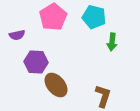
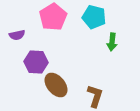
brown L-shape: moved 8 px left
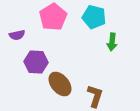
brown ellipse: moved 4 px right, 1 px up
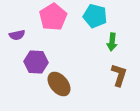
cyan pentagon: moved 1 px right, 1 px up
brown ellipse: moved 1 px left
brown L-shape: moved 24 px right, 21 px up
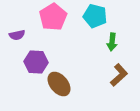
brown L-shape: rotated 30 degrees clockwise
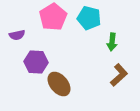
cyan pentagon: moved 6 px left, 2 px down
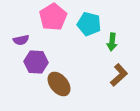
cyan pentagon: moved 6 px down
purple semicircle: moved 4 px right, 5 px down
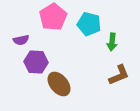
brown L-shape: rotated 20 degrees clockwise
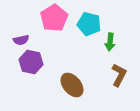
pink pentagon: moved 1 px right, 1 px down
green arrow: moved 2 px left
purple hexagon: moved 5 px left; rotated 10 degrees clockwise
brown L-shape: rotated 40 degrees counterclockwise
brown ellipse: moved 13 px right, 1 px down
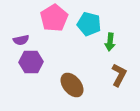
purple hexagon: rotated 15 degrees counterclockwise
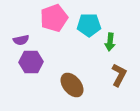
pink pentagon: rotated 12 degrees clockwise
cyan pentagon: moved 1 px down; rotated 15 degrees counterclockwise
